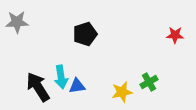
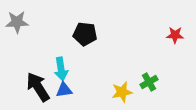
black pentagon: rotated 25 degrees clockwise
cyan arrow: moved 8 px up
blue triangle: moved 13 px left, 4 px down
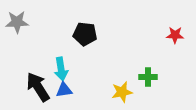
green cross: moved 1 px left, 5 px up; rotated 30 degrees clockwise
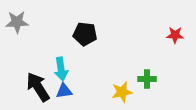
green cross: moved 1 px left, 2 px down
blue triangle: moved 1 px down
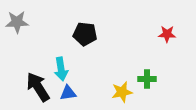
red star: moved 8 px left, 1 px up
blue triangle: moved 4 px right, 2 px down
